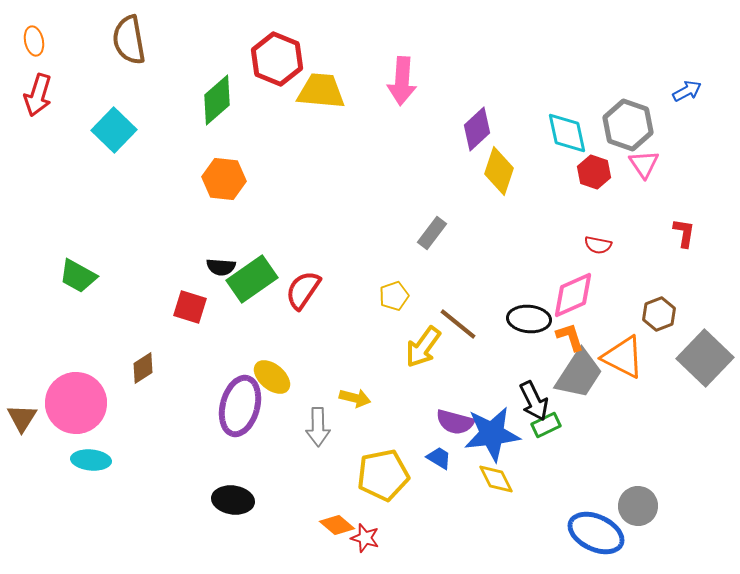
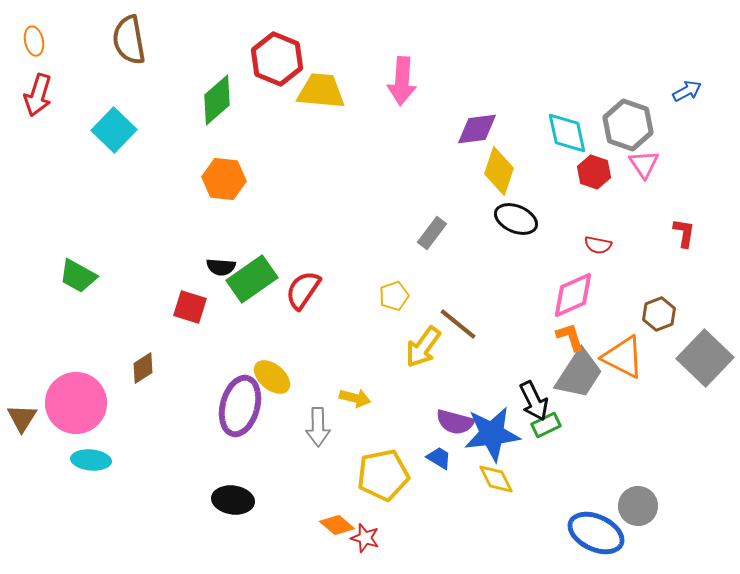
purple diamond at (477, 129): rotated 36 degrees clockwise
black ellipse at (529, 319): moved 13 px left, 100 px up; rotated 18 degrees clockwise
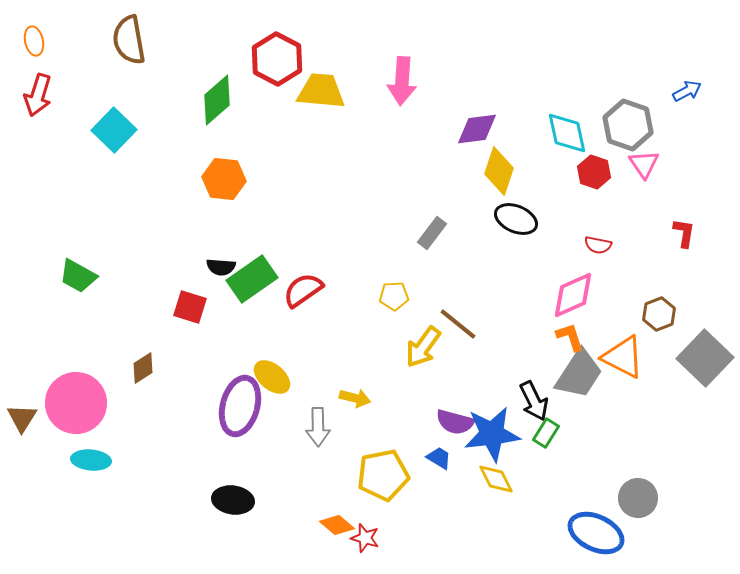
red hexagon at (277, 59): rotated 6 degrees clockwise
red semicircle at (303, 290): rotated 21 degrees clockwise
yellow pentagon at (394, 296): rotated 16 degrees clockwise
green rectangle at (546, 425): moved 8 px down; rotated 32 degrees counterclockwise
gray circle at (638, 506): moved 8 px up
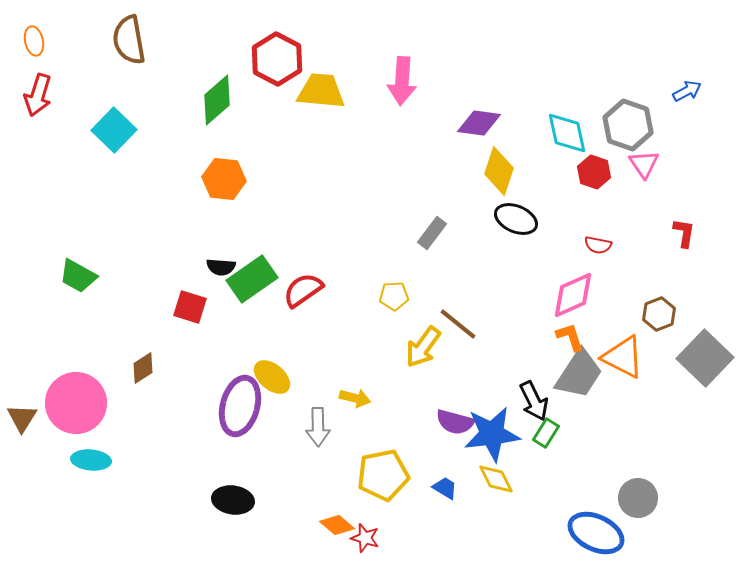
purple diamond at (477, 129): moved 2 px right, 6 px up; rotated 15 degrees clockwise
blue trapezoid at (439, 458): moved 6 px right, 30 px down
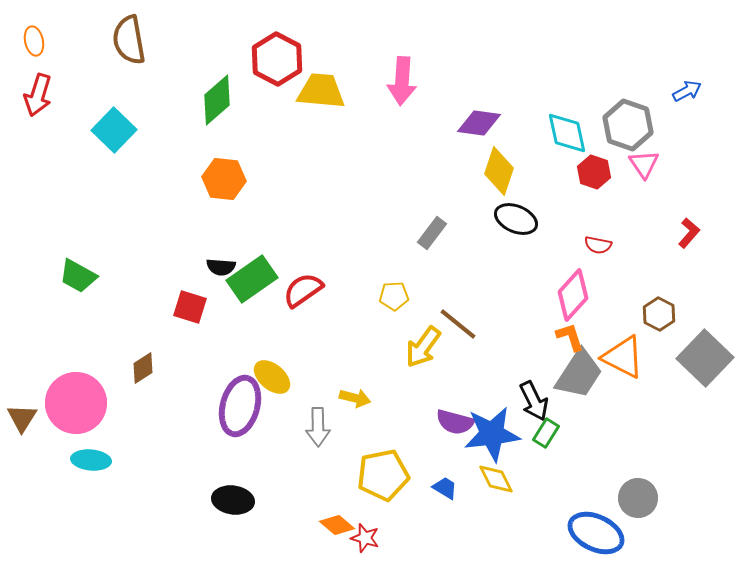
red L-shape at (684, 233): moved 5 px right; rotated 32 degrees clockwise
pink diamond at (573, 295): rotated 24 degrees counterclockwise
brown hexagon at (659, 314): rotated 12 degrees counterclockwise
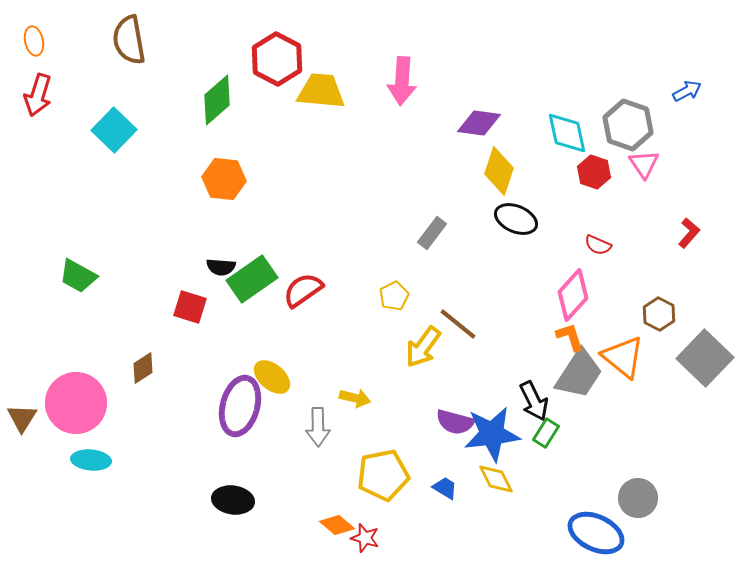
red semicircle at (598, 245): rotated 12 degrees clockwise
yellow pentagon at (394, 296): rotated 24 degrees counterclockwise
orange triangle at (623, 357): rotated 12 degrees clockwise
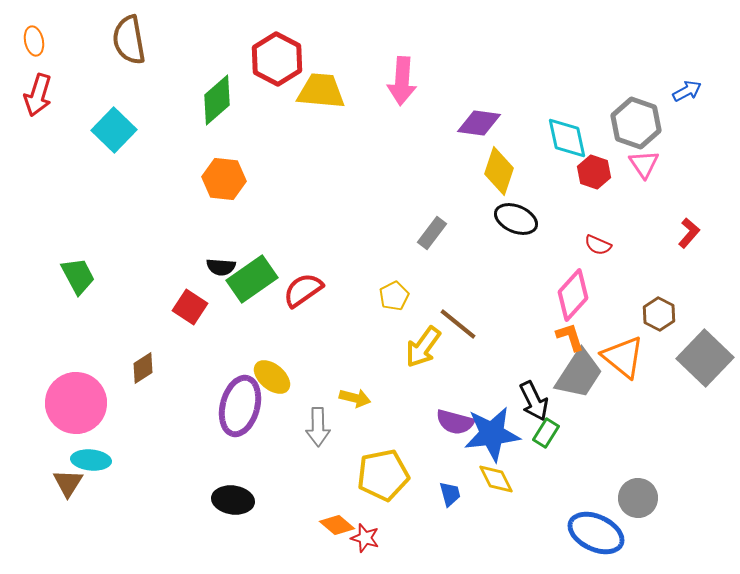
gray hexagon at (628, 125): moved 8 px right, 2 px up
cyan diamond at (567, 133): moved 5 px down
green trapezoid at (78, 276): rotated 147 degrees counterclockwise
red square at (190, 307): rotated 16 degrees clockwise
brown triangle at (22, 418): moved 46 px right, 65 px down
blue trapezoid at (445, 488): moved 5 px right, 6 px down; rotated 44 degrees clockwise
